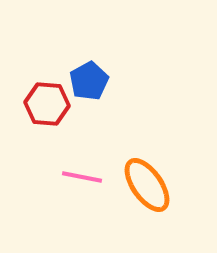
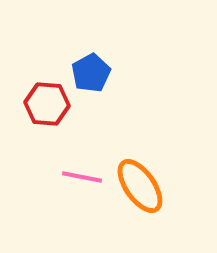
blue pentagon: moved 2 px right, 8 px up
orange ellipse: moved 7 px left, 1 px down
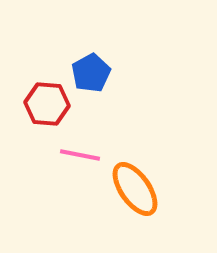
pink line: moved 2 px left, 22 px up
orange ellipse: moved 5 px left, 3 px down
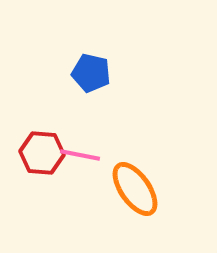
blue pentagon: rotated 30 degrees counterclockwise
red hexagon: moved 5 px left, 49 px down
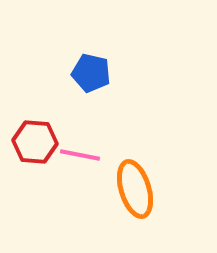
red hexagon: moved 7 px left, 11 px up
orange ellipse: rotated 18 degrees clockwise
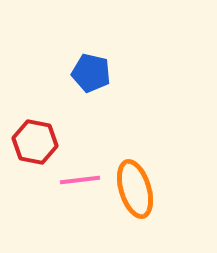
red hexagon: rotated 6 degrees clockwise
pink line: moved 25 px down; rotated 18 degrees counterclockwise
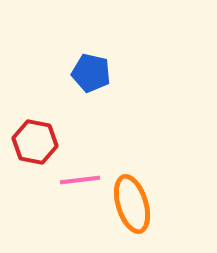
orange ellipse: moved 3 px left, 15 px down
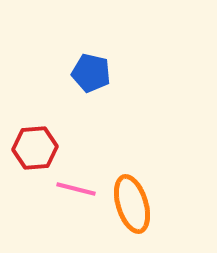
red hexagon: moved 6 px down; rotated 15 degrees counterclockwise
pink line: moved 4 px left, 9 px down; rotated 21 degrees clockwise
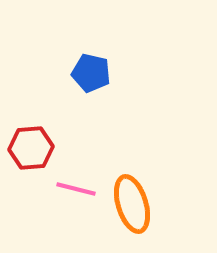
red hexagon: moved 4 px left
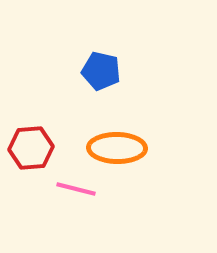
blue pentagon: moved 10 px right, 2 px up
orange ellipse: moved 15 px left, 56 px up; rotated 72 degrees counterclockwise
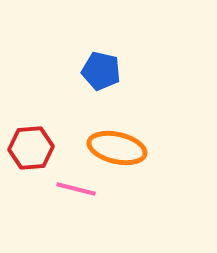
orange ellipse: rotated 12 degrees clockwise
